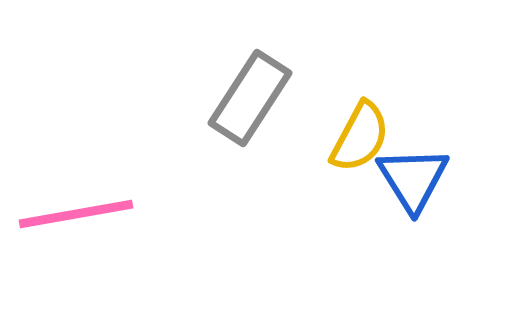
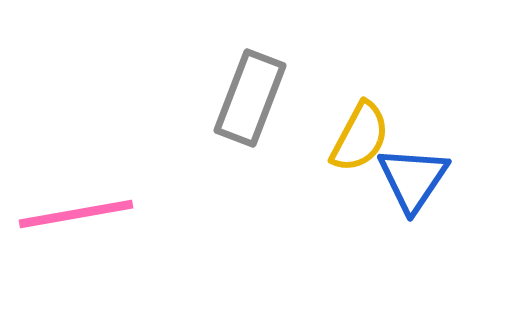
gray rectangle: rotated 12 degrees counterclockwise
blue triangle: rotated 6 degrees clockwise
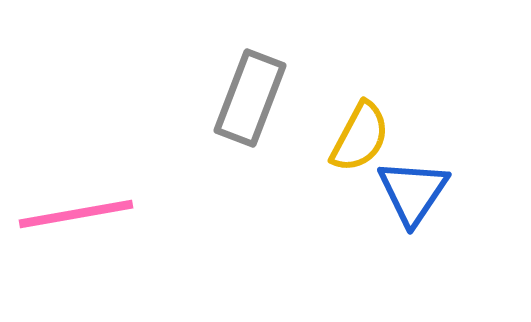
blue triangle: moved 13 px down
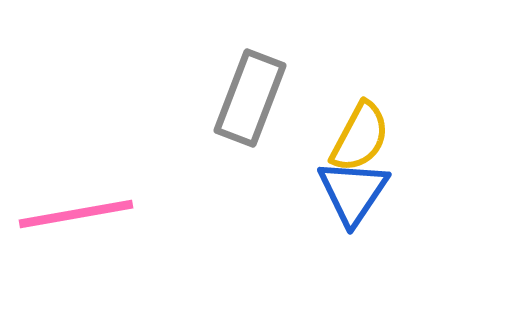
blue triangle: moved 60 px left
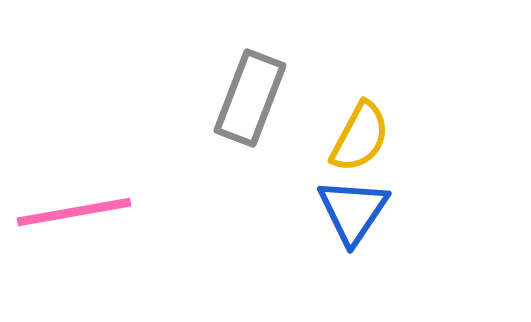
blue triangle: moved 19 px down
pink line: moved 2 px left, 2 px up
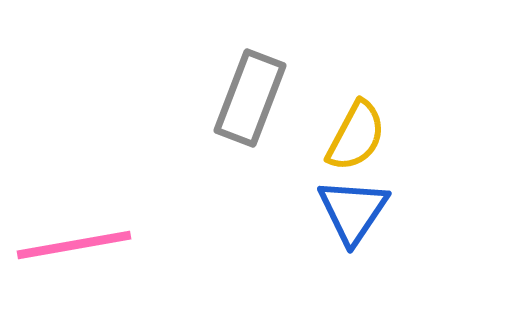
yellow semicircle: moved 4 px left, 1 px up
pink line: moved 33 px down
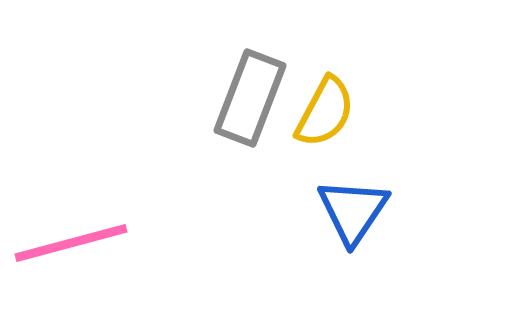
yellow semicircle: moved 31 px left, 24 px up
pink line: moved 3 px left, 2 px up; rotated 5 degrees counterclockwise
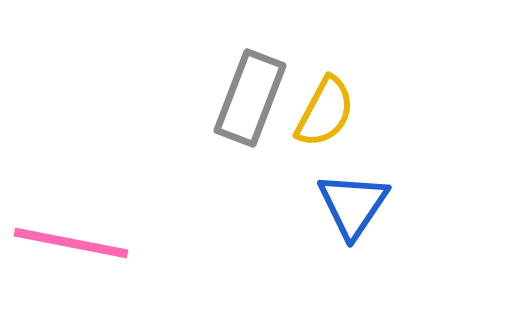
blue triangle: moved 6 px up
pink line: rotated 26 degrees clockwise
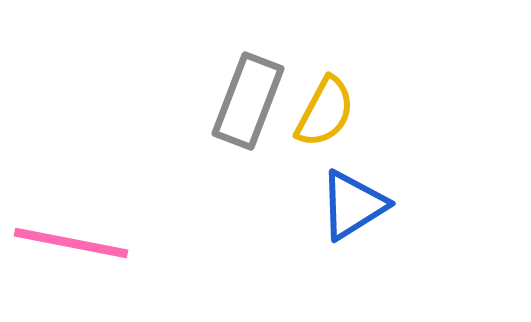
gray rectangle: moved 2 px left, 3 px down
blue triangle: rotated 24 degrees clockwise
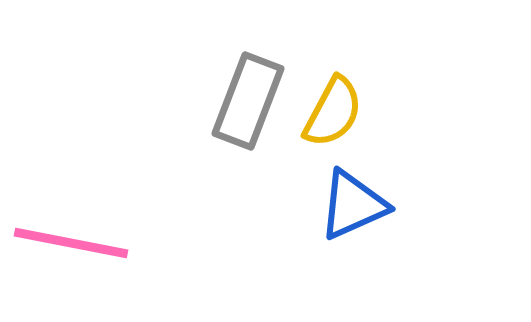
yellow semicircle: moved 8 px right
blue triangle: rotated 8 degrees clockwise
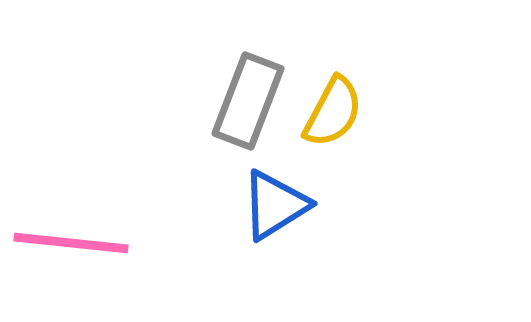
blue triangle: moved 78 px left; rotated 8 degrees counterclockwise
pink line: rotated 5 degrees counterclockwise
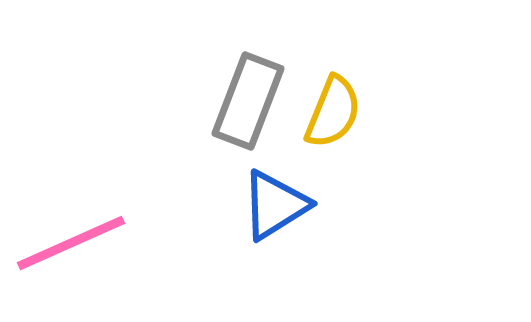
yellow semicircle: rotated 6 degrees counterclockwise
pink line: rotated 30 degrees counterclockwise
